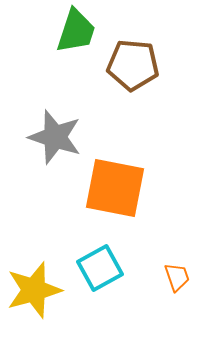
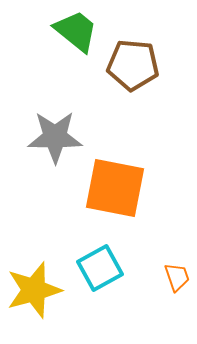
green trapezoid: rotated 69 degrees counterclockwise
gray star: rotated 18 degrees counterclockwise
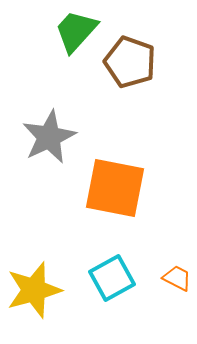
green trapezoid: rotated 87 degrees counterclockwise
brown pentagon: moved 3 px left, 3 px up; rotated 15 degrees clockwise
gray star: moved 6 px left; rotated 26 degrees counterclockwise
cyan square: moved 12 px right, 10 px down
orange trapezoid: moved 1 px down; rotated 44 degrees counterclockwise
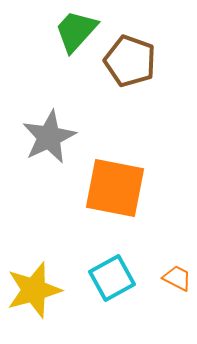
brown pentagon: moved 1 px up
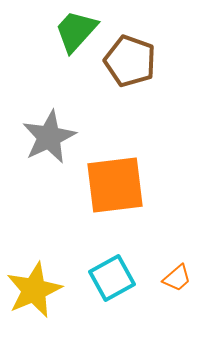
orange square: moved 3 px up; rotated 18 degrees counterclockwise
orange trapezoid: rotated 112 degrees clockwise
yellow star: rotated 8 degrees counterclockwise
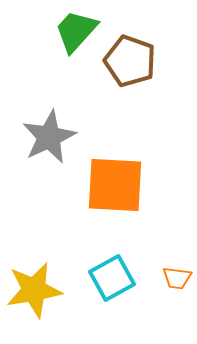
orange square: rotated 10 degrees clockwise
orange trapezoid: rotated 48 degrees clockwise
yellow star: rotated 14 degrees clockwise
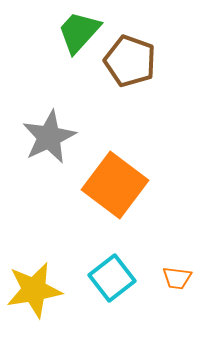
green trapezoid: moved 3 px right, 1 px down
orange square: rotated 34 degrees clockwise
cyan square: rotated 9 degrees counterclockwise
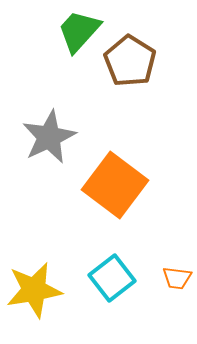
green trapezoid: moved 1 px up
brown pentagon: rotated 12 degrees clockwise
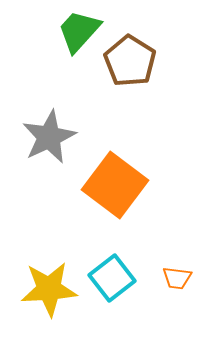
yellow star: moved 15 px right, 1 px up; rotated 6 degrees clockwise
